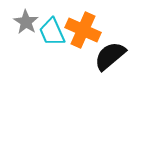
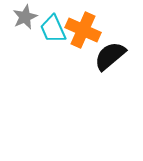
gray star: moved 1 px left, 5 px up; rotated 15 degrees clockwise
cyan trapezoid: moved 1 px right, 3 px up
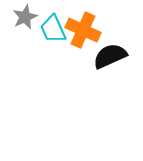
black semicircle: rotated 16 degrees clockwise
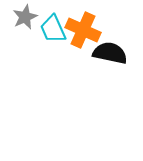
black semicircle: moved 3 px up; rotated 36 degrees clockwise
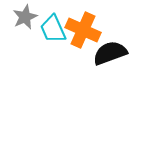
black semicircle: rotated 32 degrees counterclockwise
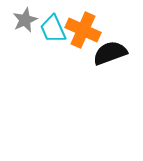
gray star: moved 3 px down
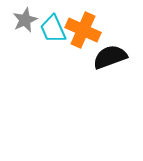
black semicircle: moved 4 px down
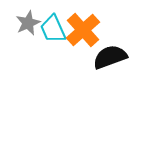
gray star: moved 3 px right, 3 px down
orange cross: rotated 24 degrees clockwise
